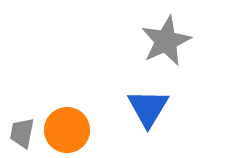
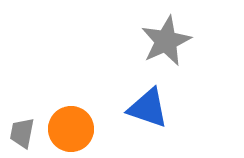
blue triangle: rotated 42 degrees counterclockwise
orange circle: moved 4 px right, 1 px up
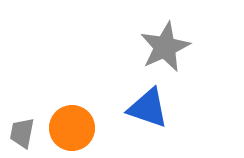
gray star: moved 1 px left, 6 px down
orange circle: moved 1 px right, 1 px up
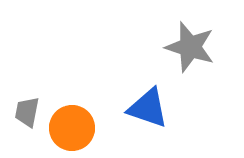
gray star: moved 25 px right; rotated 30 degrees counterclockwise
gray trapezoid: moved 5 px right, 21 px up
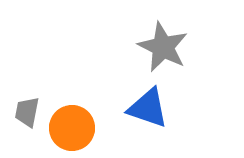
gray star: moved 27 px left; rotated 9 degrees clockwise
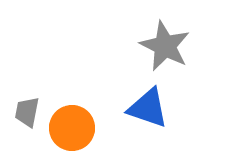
gray star: moved 2 px right, 1 px up
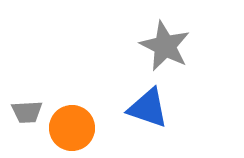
gray trapezoid: rotated 104 degrees counterclockwise
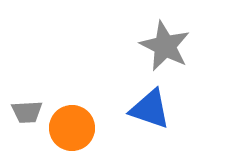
blue triangle: moved 2 px right, 1 px down
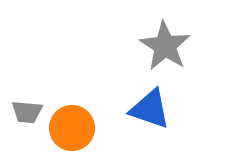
gray star: rotated 6 degrees clockwise
gray trapezoid: rotated 8 degrees clockwise
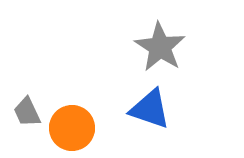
gray star: moved 5 px left, 1 px down
gray trapezoid: rotated 60 degrees clockwise
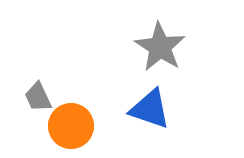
gray trapezoid: moved 11 px right, 15 px up
orange circle: moved 1 px left, 2 px up
